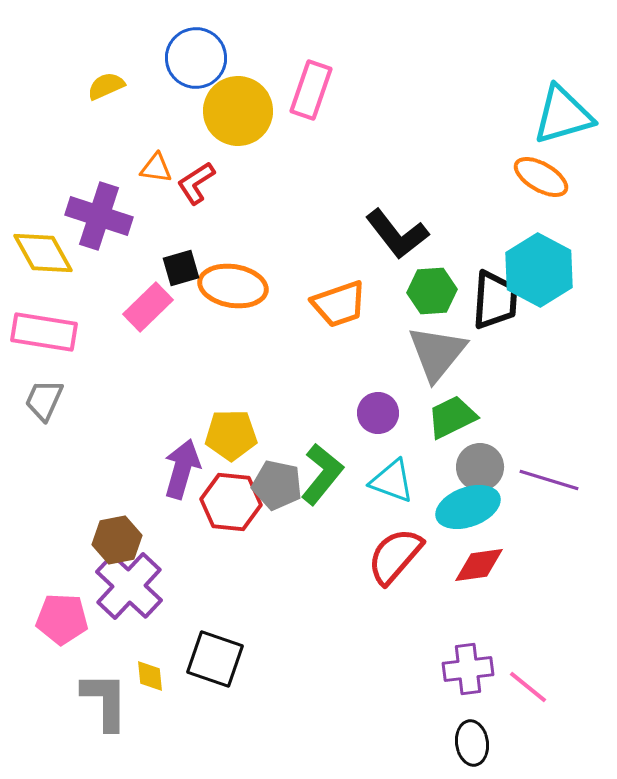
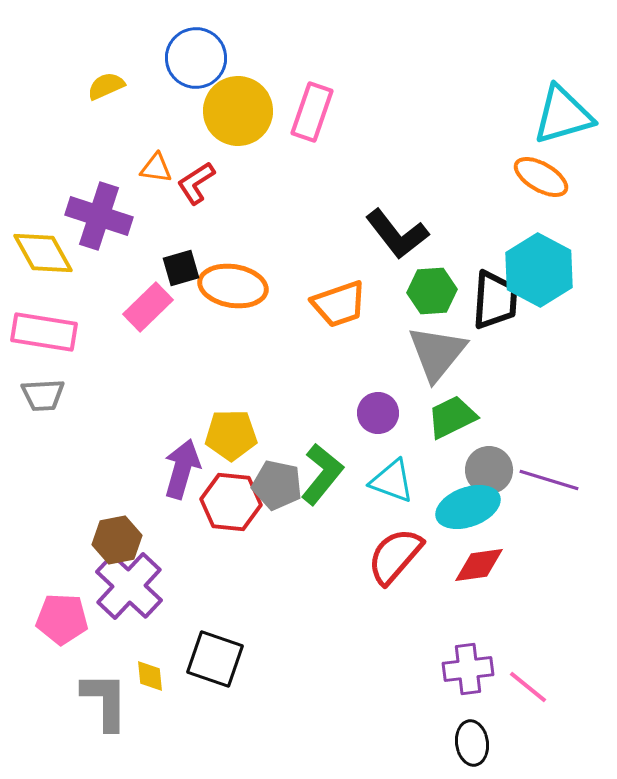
pink rectangle at (311, 90): moved 1 px right, 22 px down
gray trapezoid at (44, 400): moved 1 px left, 5 px up; rotated 117 degrees counterclockwise
gray circle at (480, 467): moved 9 px right, 3 px down
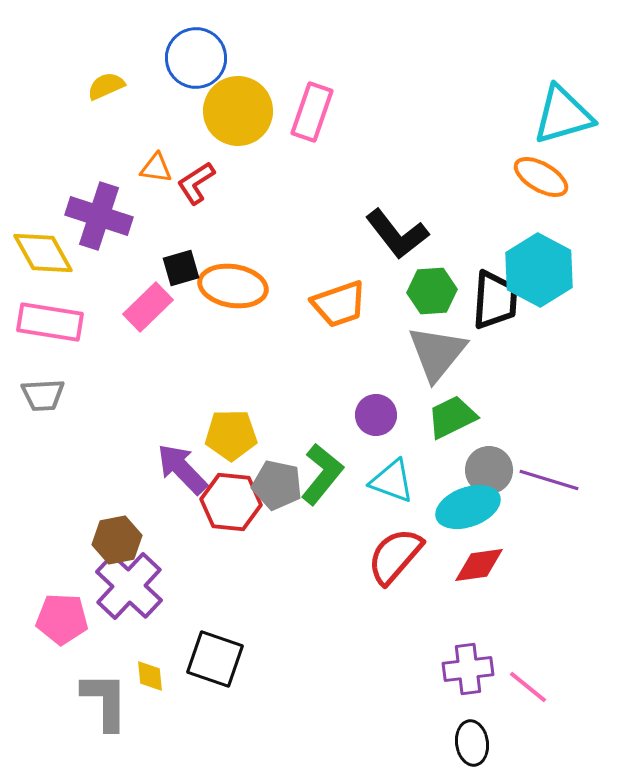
pink rectangle at (44, 332): moved 6 px right, 10 px up
purple circle at (378, 413): moved 2 px left, 2 px down
purple arrow at (182, 469): rotated 60 degrees counterclockwise
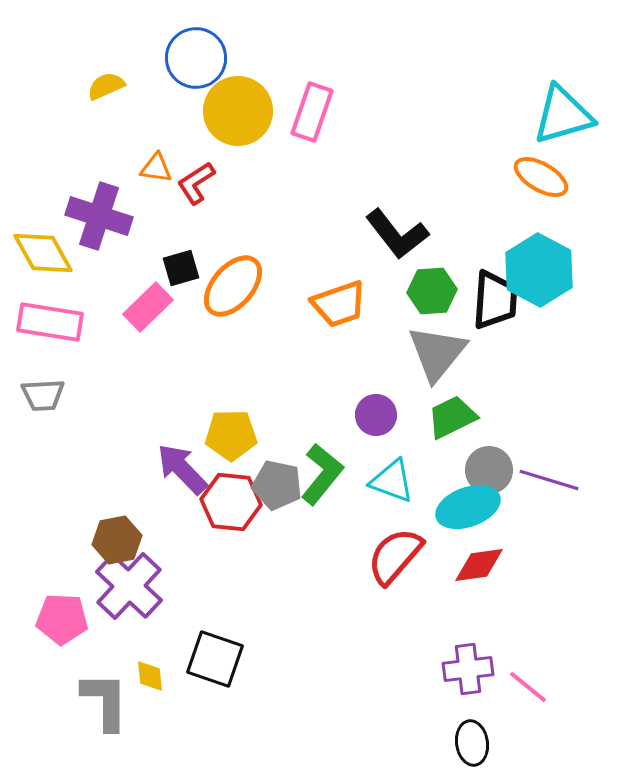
orange ellipse at (233, 286): rotated 58 degrees counterclockwise
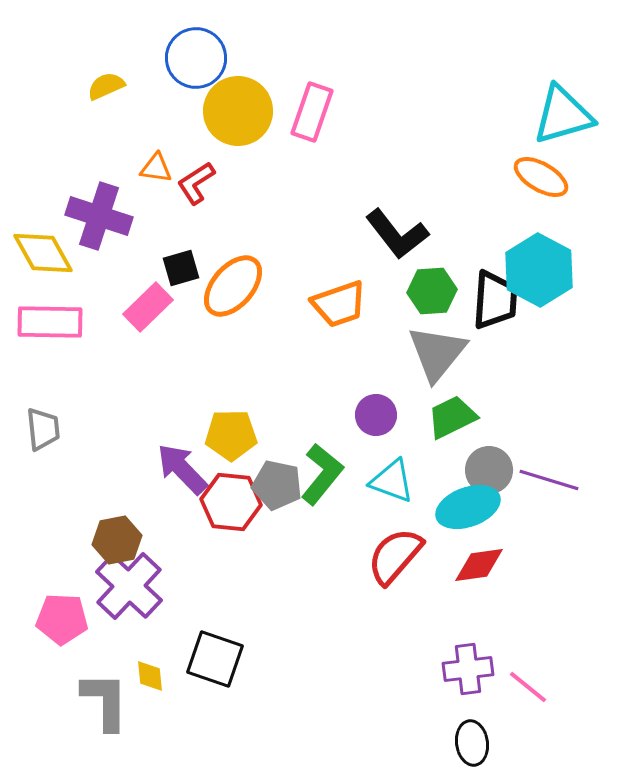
pink rectangle at (50, 322): rotated 8 degrees counterclockwise
gray trapezoid at (43, 395): moved 34 px down; rotated 93 degrees counterclockwise
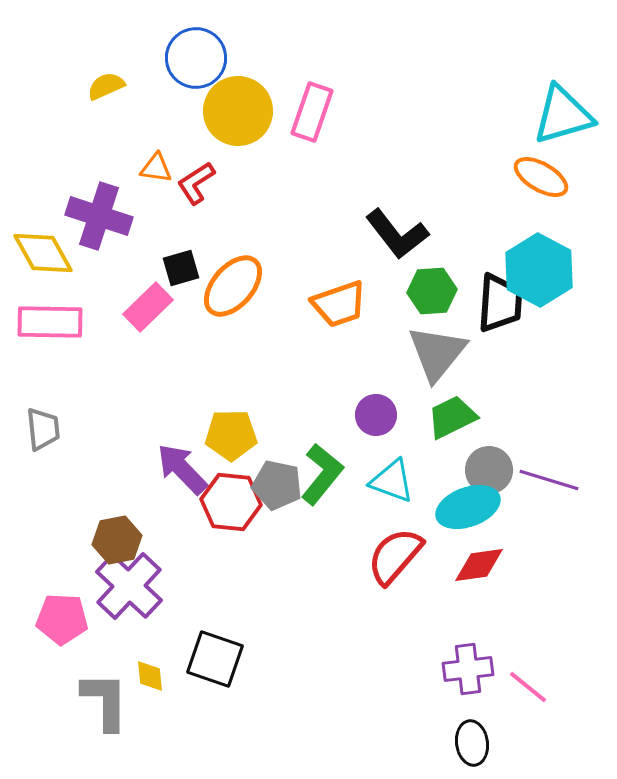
black trapezoid at (495, 300): moved 5 px right, 3 px down
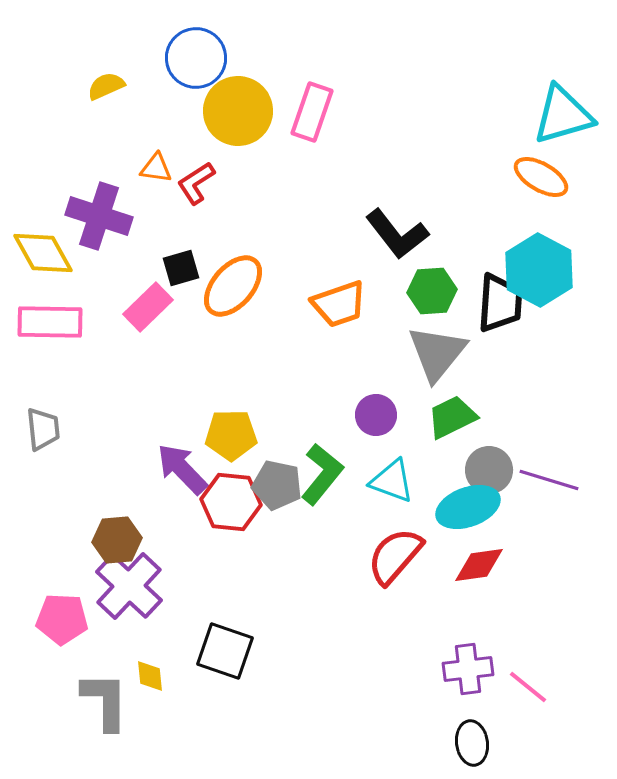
brown hexagon at (117, 540): rotated 6 degrees clockwise
black square at (215, 659): moved 10 px right, 8 px up
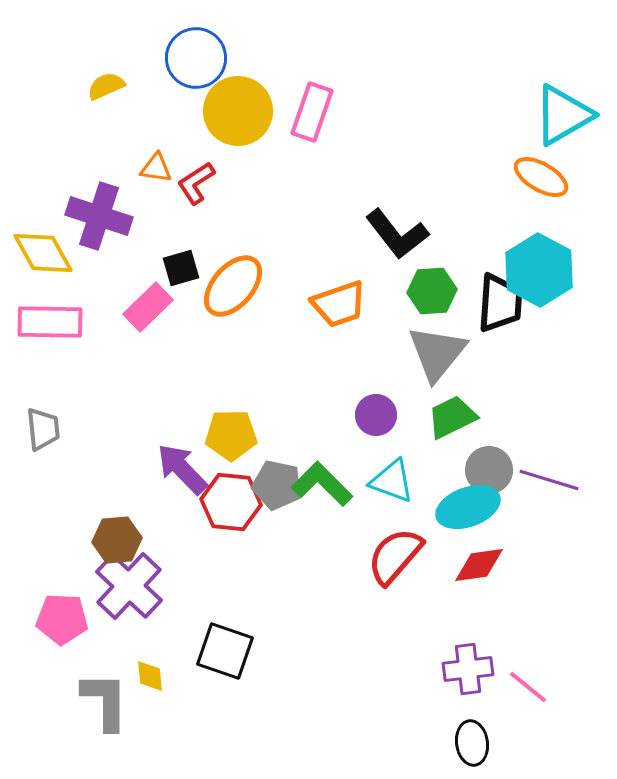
cyan triangle at (563, 115): rotated 14 degrees counterclockwise
green L-shape at (322, 474): moved 10 px down; rotated 84 degrees counterclockwise
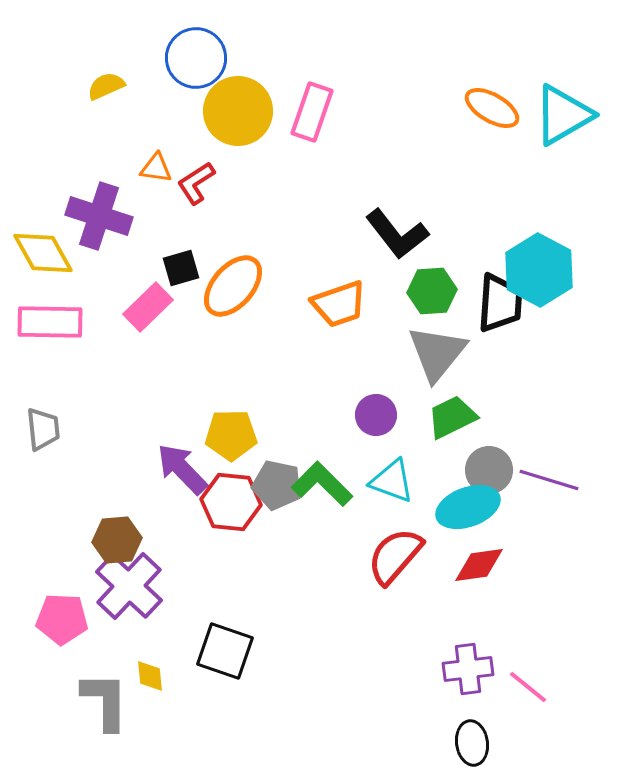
orange ellipse at (541, 177): moved 49 px left, 69 px up
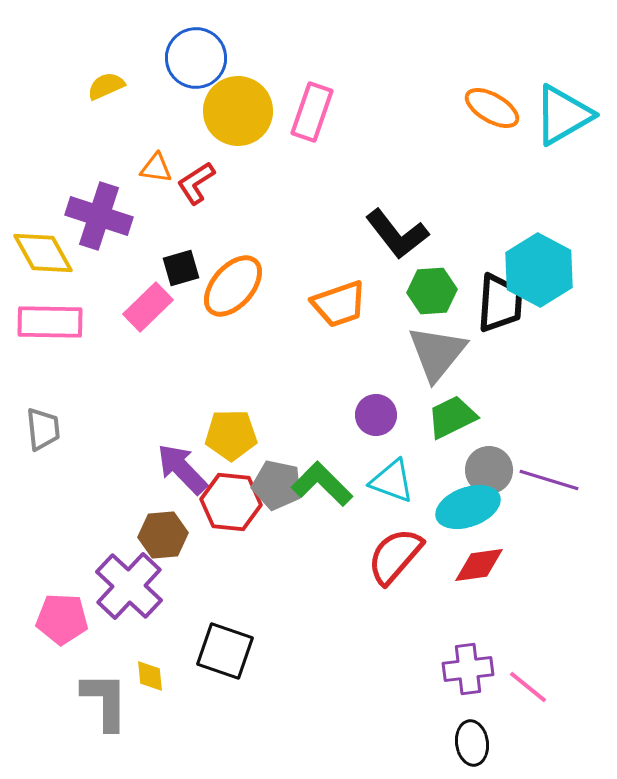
brown hexagon at (117, 540): moved 46 px right, 5 px up
